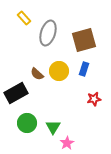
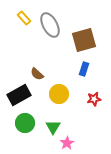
gray ellipse: moved 2 px right, 8 px up; rotated 45 degrees counterclockwise
yellow circle: moved 23 px down
black rectangle: moved 3 px right, 2 px down
green circle: moved 2 px left
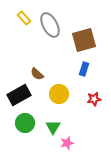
pink star: rotated 16 degrees clockwise
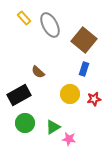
brown square: rotated 35 degrees counterclockwise
brown semicircle: moved 1 px right, 2 px up
yellow circle: moved 11 px right
green triangle: rotated 28 degrees clockwise
pink star: moved 2 px right, 4 px up; rotated 24 degrees clockwise
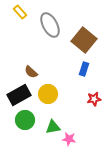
yellow rectangle: moved 4 px left, 6 px up
brown semicircle: moved 7 px left
yellow circle: moved 22 px left
green circle: moved 3 px up
green triangle: rotated 21 degrees clockwise
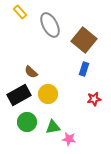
green circle: moved 2 px right, 2 px down
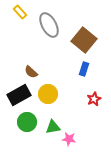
gray ellipse: moved 1 px left
red star: rotated 16 degrees counterclockwise
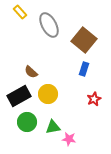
black rectangle: moved 1 px down
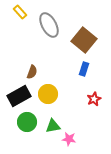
brown semicircle: moved 1 px right; rotated 112 degrees counterclockwise
green triangle: moved 1 px up
